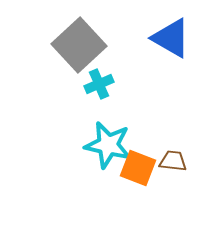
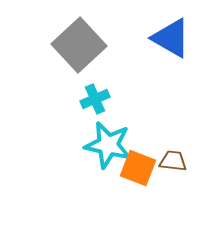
cyan cross: moved 4 px left, 15 px down
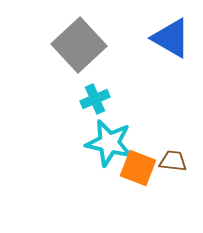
cyan star: moved 1 px right, 2 px up
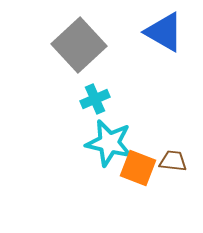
blue triangle: moved 7 px left, 6 px up
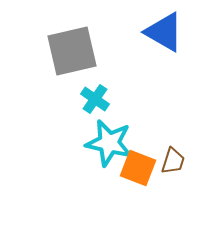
gray square: moved 7 px left, 6 px down; rotated 30 degrees clockwise
cyan cross: rotated 32 degrees counterclockwise
brown trapezoid: rotated 100 degrees clockwise
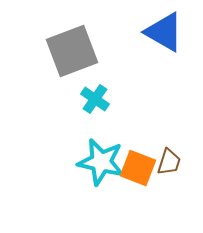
gray square: rotated 8 degrees counterclockwise
cyan star: moved 8 px left, 19 px down
brown trapezoid: moved 4 px left, 1 px down
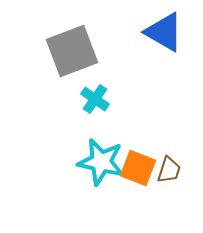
brown trapezoid: moved 8 px down
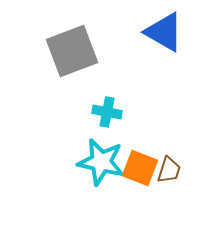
cyan cross: moved 12 px right, 13 px down; rotated 24 degrees counterclockwise
orange square: moved 2 px right
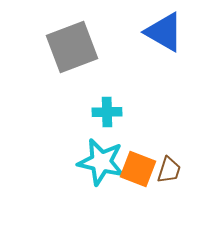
gray square: moved 4 px up
cyan cross: rotated 12 degrees counterclockwise
orange square: moved 2 px left, 1 px down
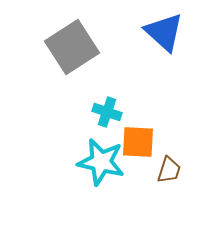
blue triangle: rotated 12 degrees clockwise
gray square: rotated 12 degrees counterclockwise
cyan cross: rotated 20 degrees clockwise
orange square: moved 27 px up; rotated 18 degrees counterclockwise
